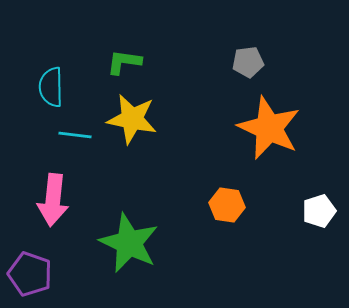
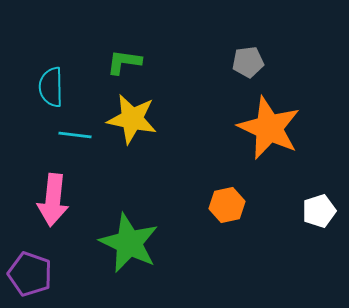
orange hexagon: rotated 20 degrees counterclockwise
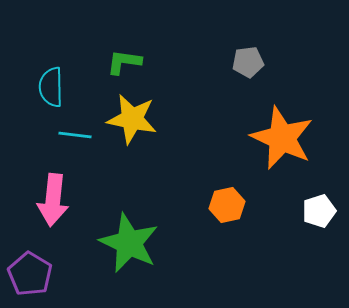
orange star: moved 13 px right, 10 px down
purple pentagon: rotated 12 degrees clockwise
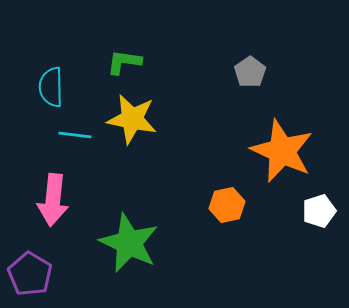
gray pentagon: moved 2 px right, 10 px down; rotated 28 degrees counterclockwise
orange star: moved 13 px down
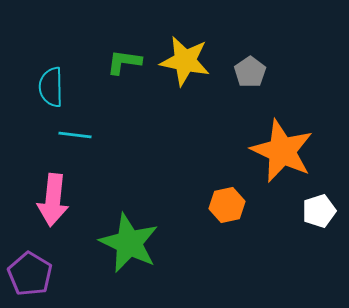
yellow star: moved 53 px right, 58 px up
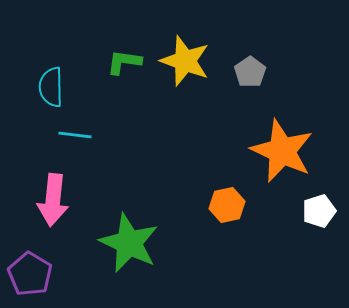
yellow star: rotated 9 degrees clockwise
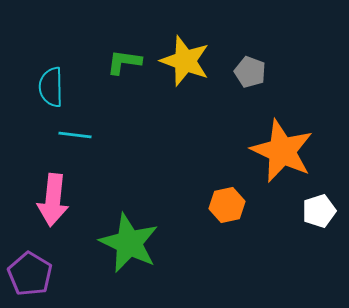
gray pentagon: rotated 16 degrees counterclockwise
